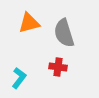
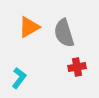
orange triangle: moved 4 px down; rotated 15 degrees counterclockwise
red cross: moved 19 px right; rotated 18 degrees counterclockwise
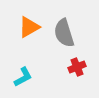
red cross: rotated 12 degrees counterclockwise
cyan L-shape: moved 4 px right, 1 px up; rotated 25 degrees clockwise
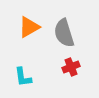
red cross: moved 6 px left
cyan L-shape: rotated 110 degrees clockwise
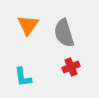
orange triangle: moved 1 px left, 2 px up; rotated 25 degrees counterclockwise
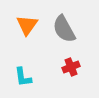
orange triangle: moved 1 px left
gray semicircle: moved 4 px up; rotated 12 degrees counterclockwise
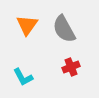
cyan L-shape: rotated 20 degrees counterclockwise
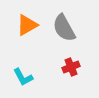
orange triangle: rotated 25 degrees clockwise
gray semicircle: moved 1 px up
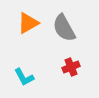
orange triangle: moved 1 px right, 2 px up
cyan L-shape: moved 1 px right
